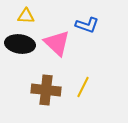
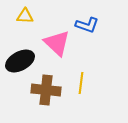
yellow triangle: moved 1 px left
black ellipse: moved 17 px down; rotated 36 degrees counterclockwise
yellow line: moved 2 px left, 4 px up; rotated 20 degrees counterclockwise
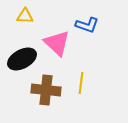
black ellipse: moved 2 px right, 2 px up
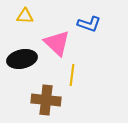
blue L-shape: moved 2 px right, 1 px up
black ellipse: rotated 16 degrees clockwise
yellow line: moved 9 px left, 8 px up
brown cross: moved 10 px down
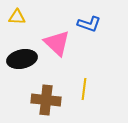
yellow triangle: moved 8 px left, 1 px down
yellow line: moved 12 px right, 14 px down
